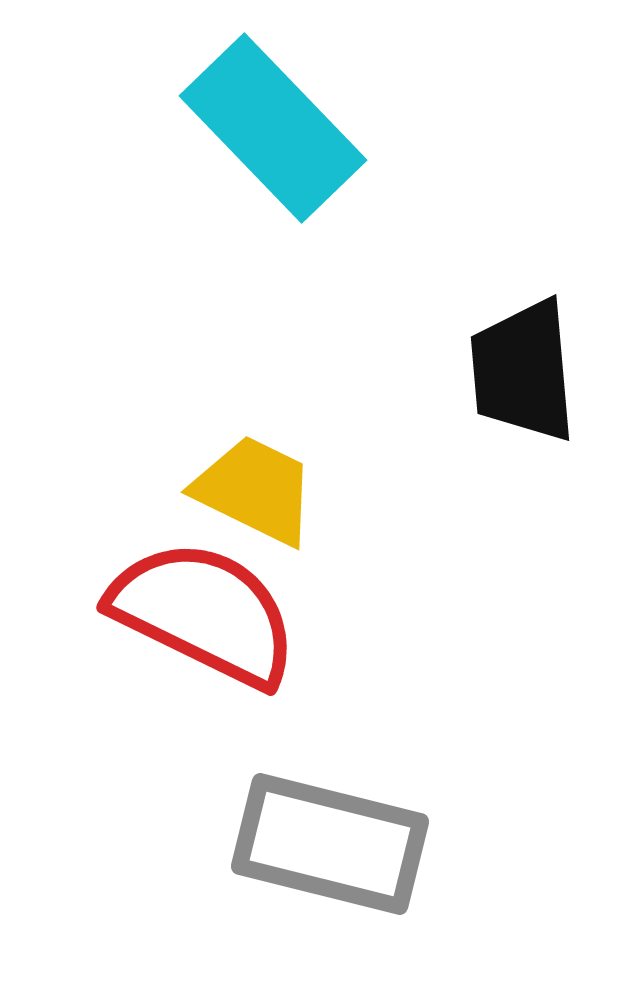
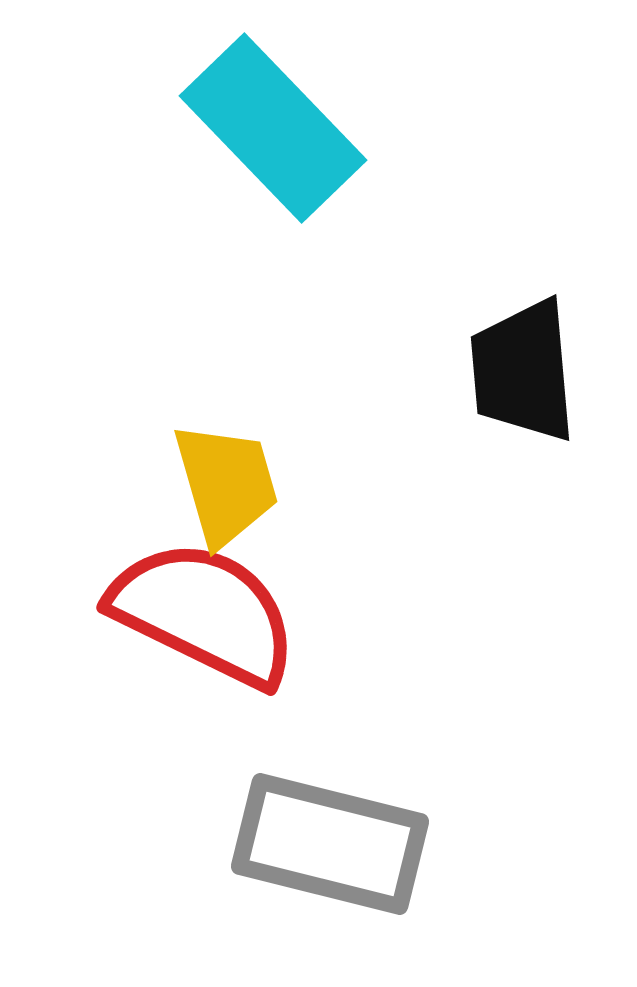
yellow trapezoid: moved 29 px left, 6 px up; rotated 48 degrees clockwise
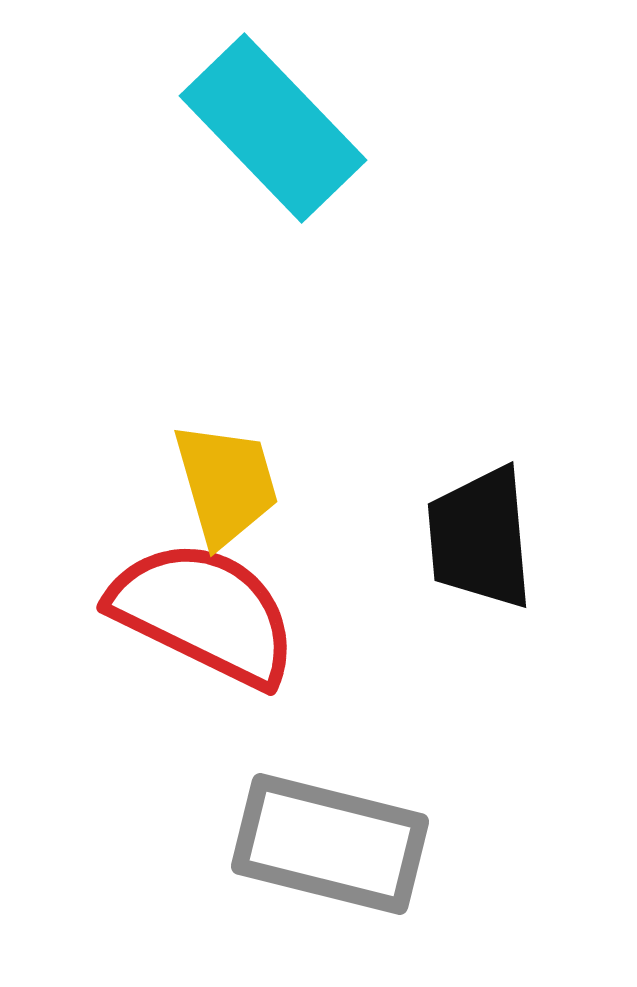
black trapezoid: moved 43 px left, 167 px down
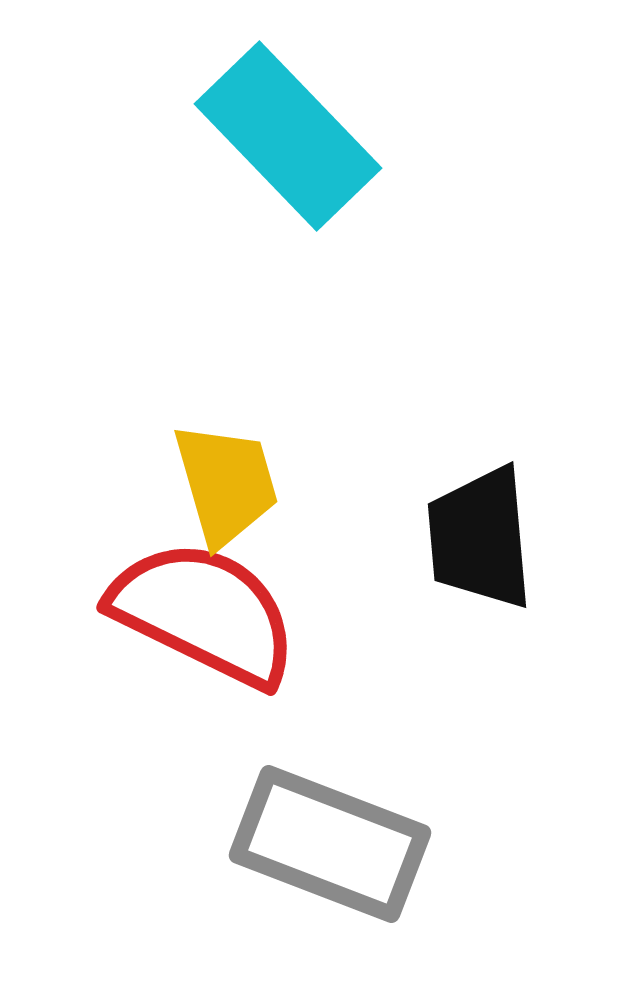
cyan rectangle: moved 15 px right, 8 px down
gray rectangle: rotated 7 degrees clockwise
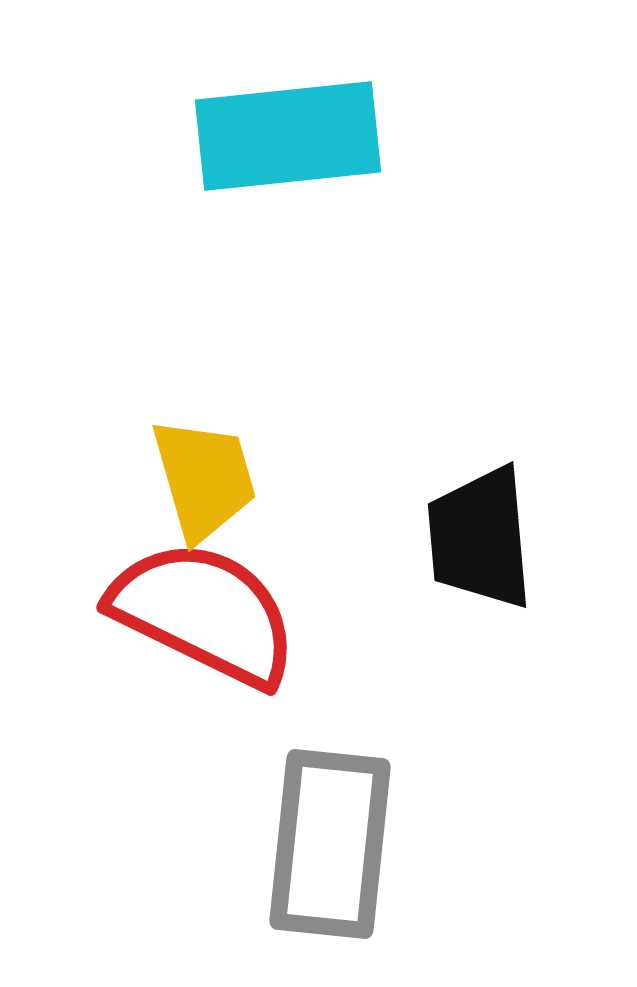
cyan rectangle: rotated 52 degrees counterclockwise
yellow trapezoid: moved 22 px left, 5 px up
gray rectangle: rotated 75 degrees clockwise
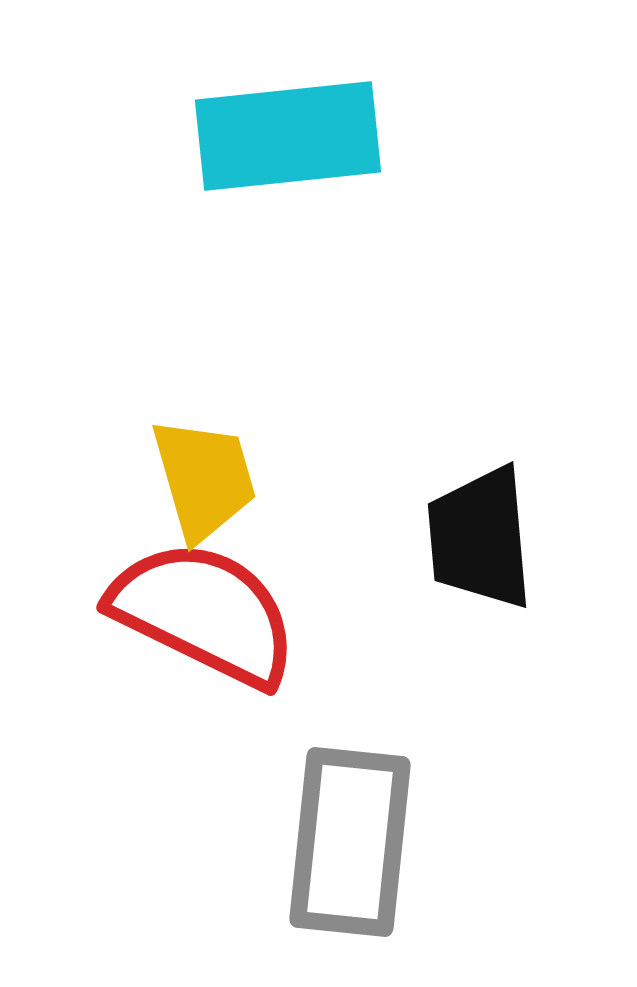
gray rectangle: moved 20 px right, 2 px up
